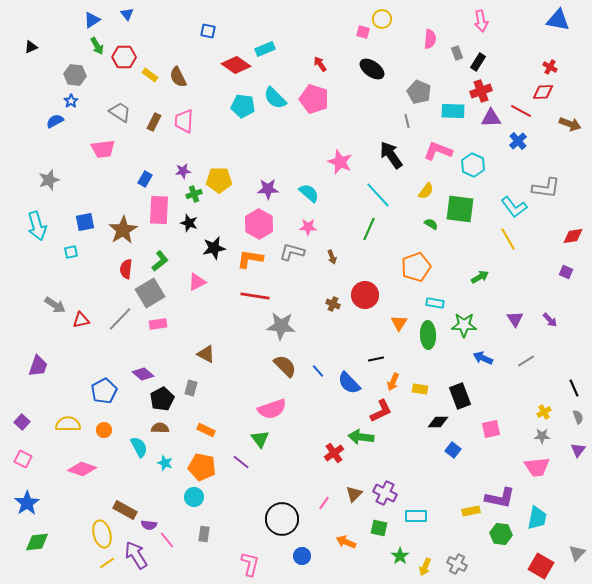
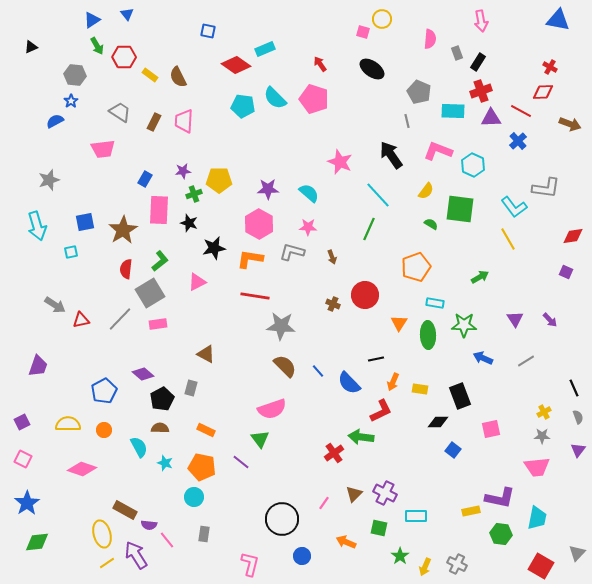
purple square at (22, 422): rotated 21 degrees clockwise
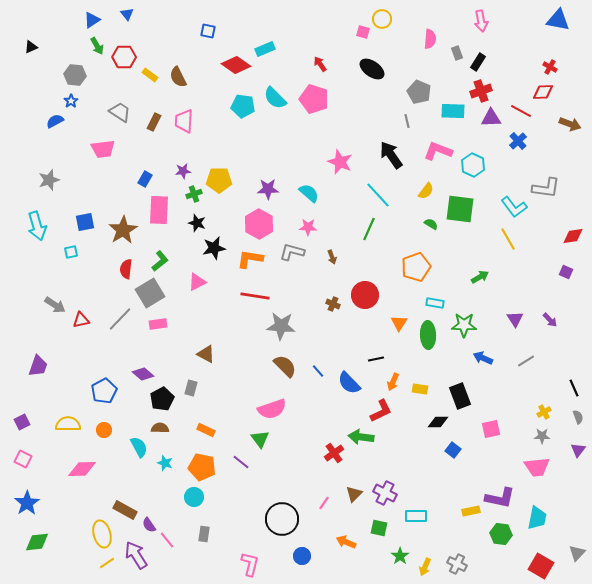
black star at (189, 223): moved 8 px right
pink diamond at (82, 469): rotated 20 degrees counterclockwise
purple semicircle at (149, 525): rotated 49 degrees clockwise
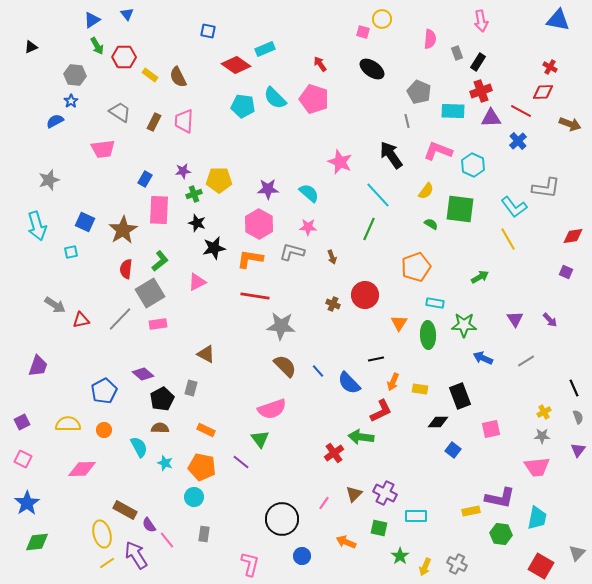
blue square at (85, 222): rotated 36 degrees clockwise
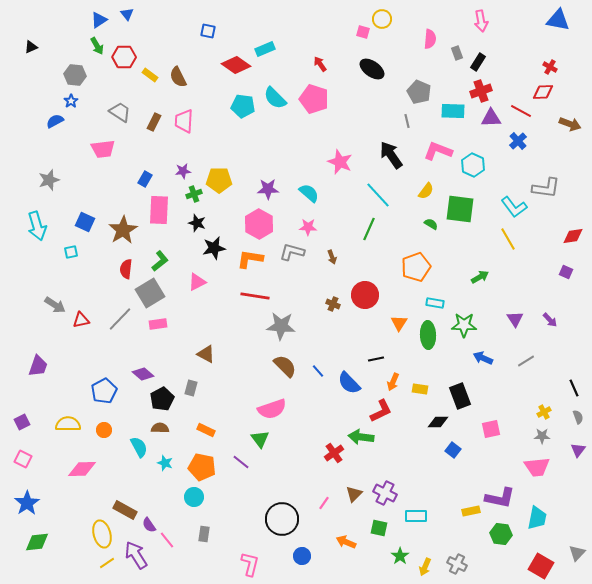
blue triangle at (92, 20): moved 7 px right
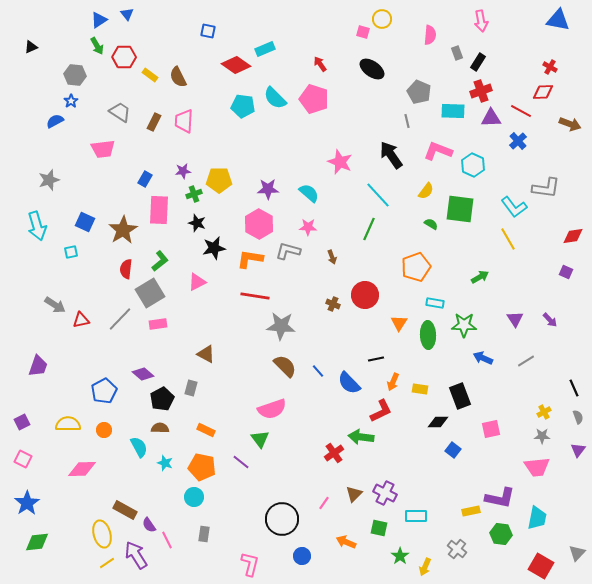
pink semicircle at (430, 39): moved 4 px up
gray L-shape at (292, 252): moved 4 px left, 1 px up
pink line at (167, 540): rotated 12 degrees clockwise
gray cross at (457, 564): moved 15 px up; rotated 12 degrees clockwise
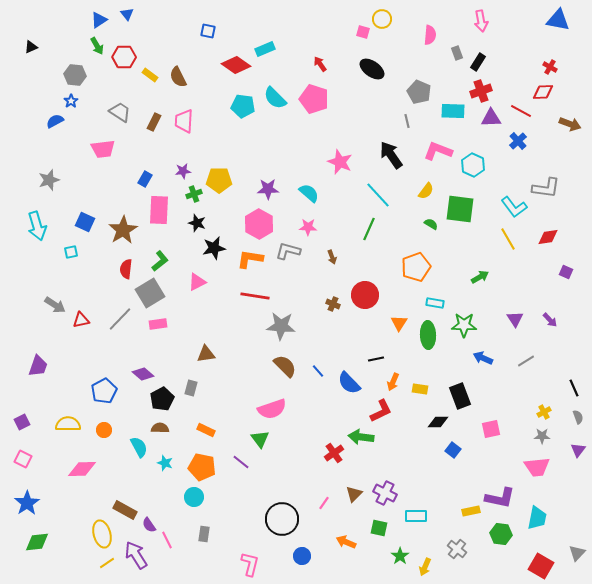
red diamond at (573, 236): moved 25 px left, 1 px down
brown triangle at (206, 354): rotated 36 degrees counterclockwise
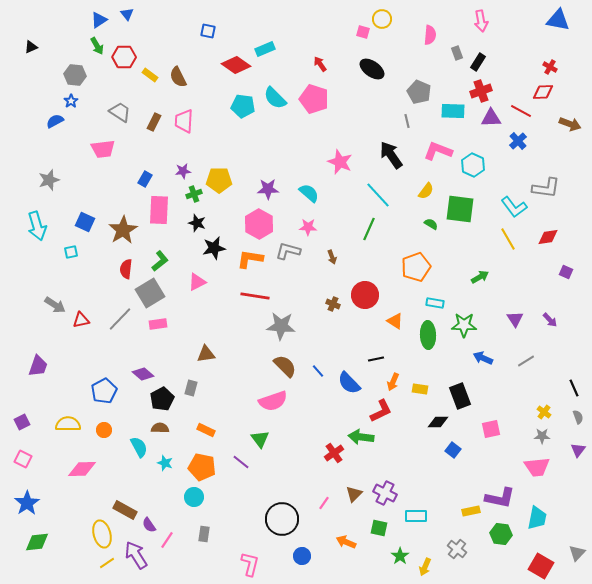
orange triangle at (399, 323): moved 4 px left, 2 px up; rotated 30 degrees counterclockwise
pink semicircle at (272, 409): moved 1 px right, 8 px up
yellow cross at (544, 412): rotated 24 degrees counterclockwise
pink line at (167, 540): rotated 60 degrees clockwise
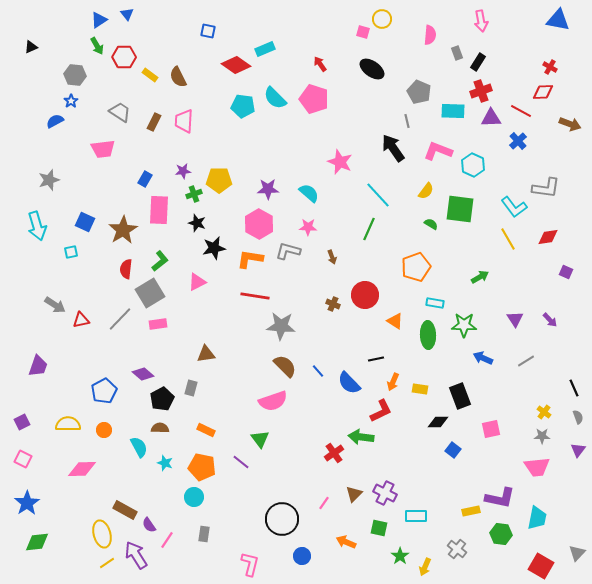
black arrow at (391, 155): moved 2 px right, 7 px up
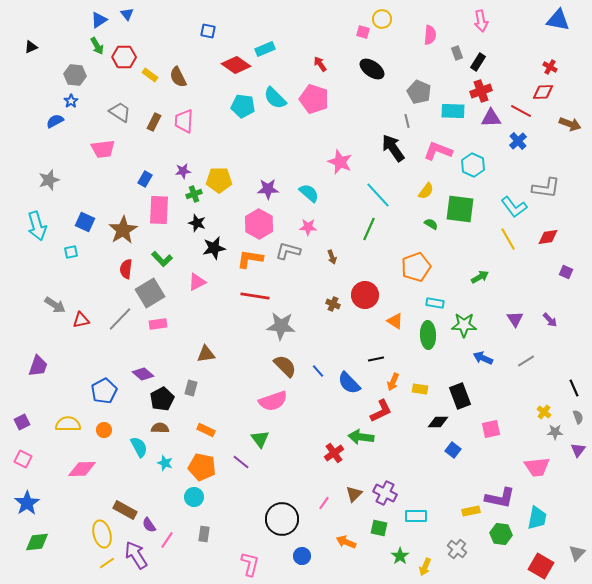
green L-shape at (160, 261): moved 2 px right, 2 px up; rotated 85 degrees clockwise
gray star at (542, 436): moved 13 px right, 4 px up
